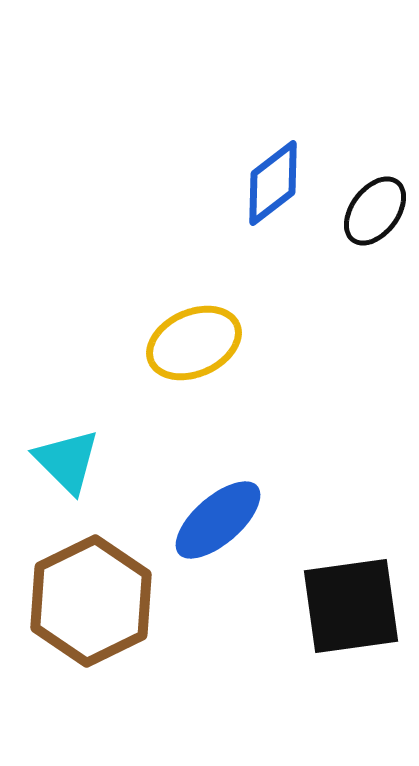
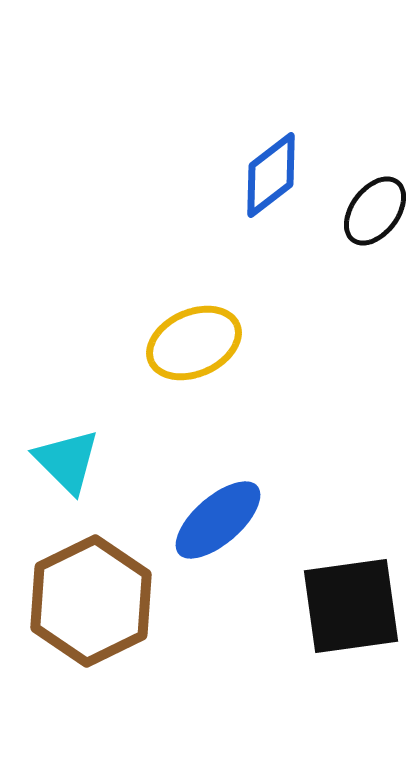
blue diamond: moved 2 px left, 8 px up
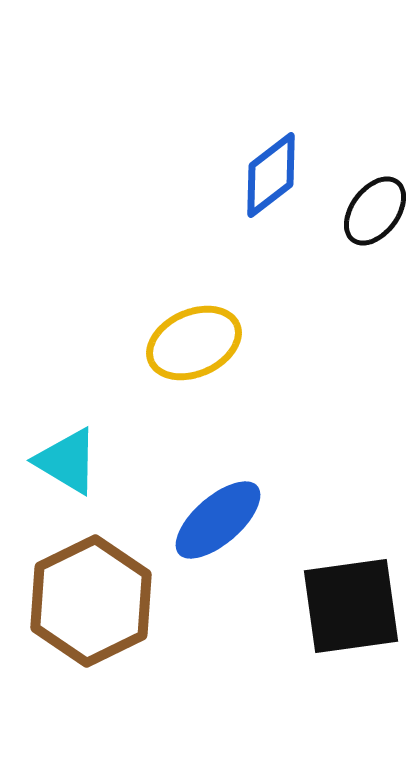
cyan triangle: rotated 14 degrees counterclockwise
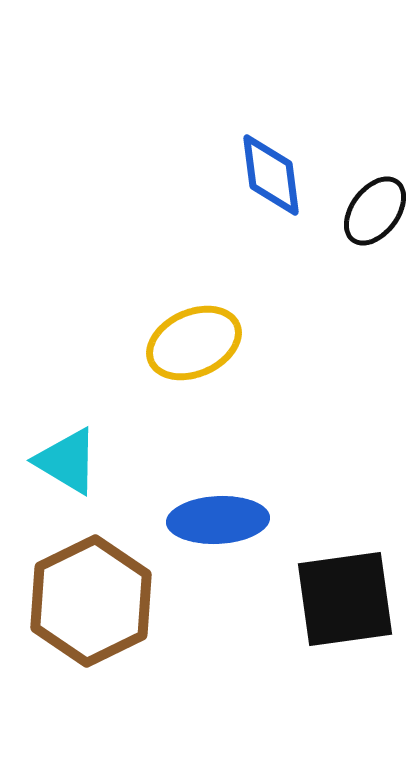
blue diamond: rotated 60 degrees counterclockwise
blue ellipse: rotated 38 degrees clockwise
black square: moved 6 px left, 7 px up
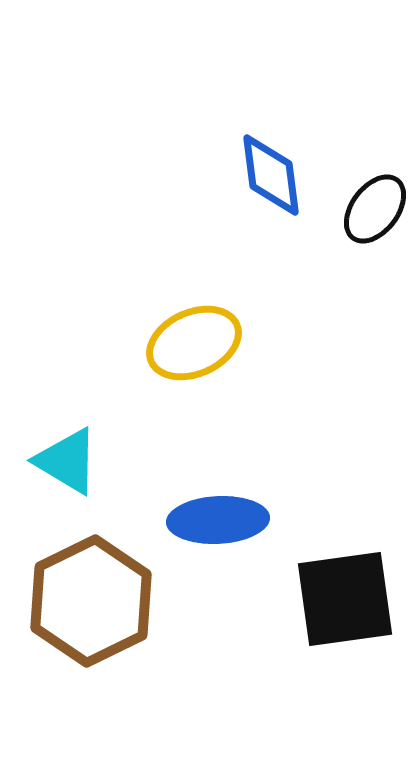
black ellipse: moved 2 px up
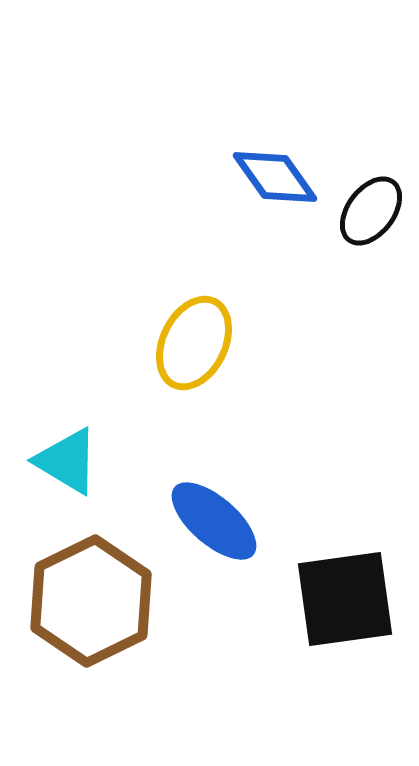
blue diamond: moved 4 px right, 2 px down; rotated 28 degrees counterclockwise
black ellipse: moved 4 px left, 2 px down
yellow ellipse: rotated 40 degrees counterclockwise
blue ellipse: moved 4 px left, 1 px down; rotated 44 degrees clockwise
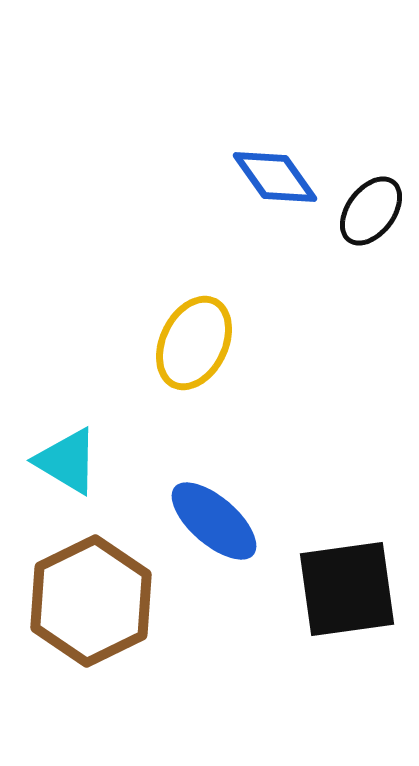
black square: moved 2 px right, 10 px up
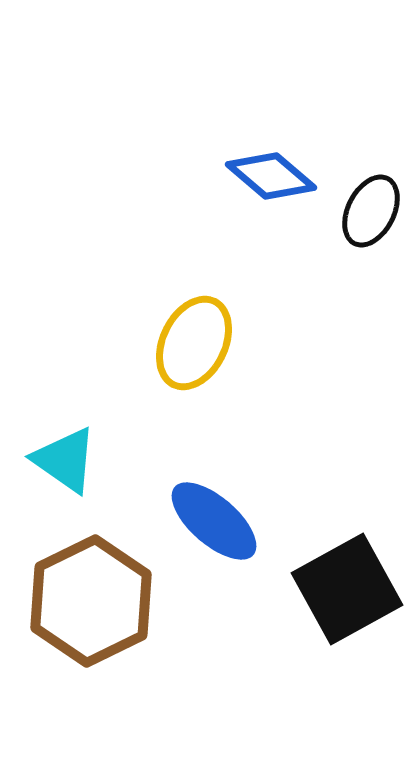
blue diamond: moved 4 px left, 1 px up; rotated 14 degrees counterclockwise
black ellipse: rotated 10 degrees counterclockwise
cyan triangle: moved 2 px left, 1 px up; rotated 4 degrees clockwise
black square: rotated 21 degrees counterclockwise
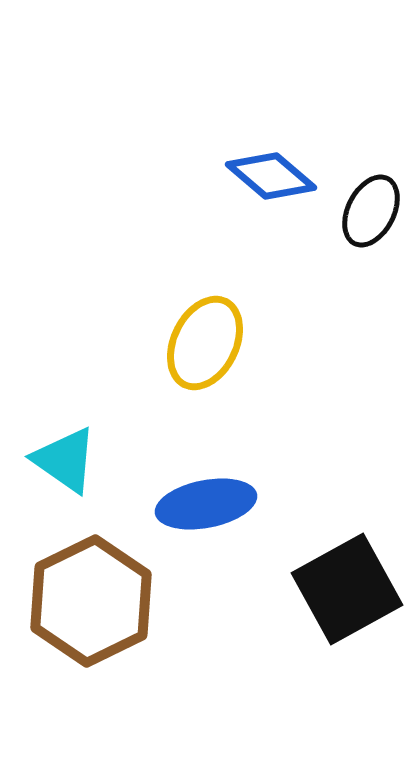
yellow ellipse: moved 11 px right
blue ellipse: moved 8 px left, 17 px up; rotated 52 degrees counterclockwise
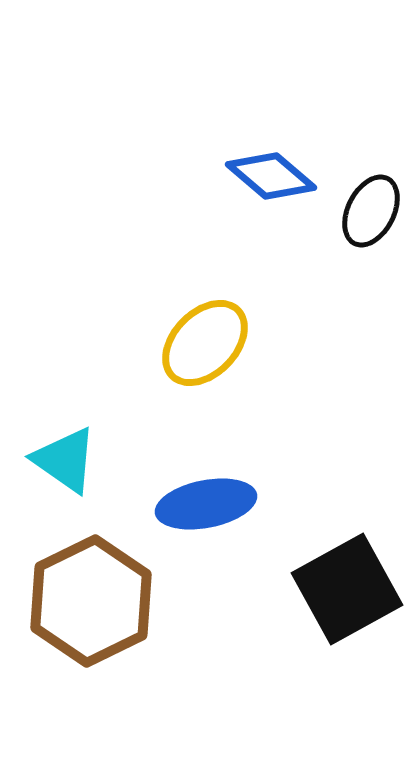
yellow ellipse: rotated 18 degrees clockwise
